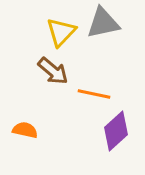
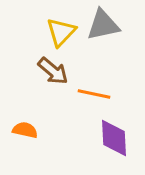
gray triangle: moved 2 px down
purple diamond: moved 2 px left, 7 px down; rotated 51 degrees counterclockwise
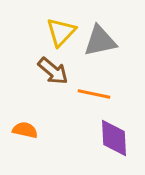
gray triangle: moved 3 px left, 16 px down
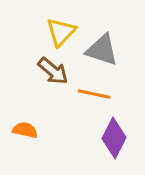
gray triangle: moved 2 px right, 9 px down; rotated 30 degrees clockwise
purple diamond: rotated 30 degrees clockwise
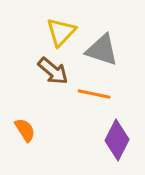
orange semicircle: rotated 45 degrees clockwise
purple diamond: moved 3 px right, 2 px down
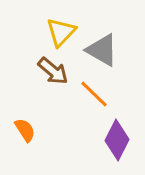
gray triangle: rotated 12 degrees clockwise
orange line: rotated 32 degrees clockwise
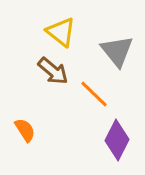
yellow triangle: rotated 36 degrees counterclockwise
gray triangle: moved 15 px right, 1 px down; rotated 21 degrees clockwise
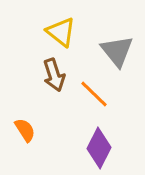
brown arrow: moved 1 px right, 4 px down; rotated 32 degrees clockwise
purple diamond: moved 18 px left, 8 px down
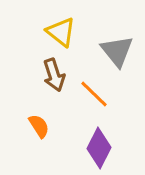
orange semicircle: moved 14 px right, 4 px up
